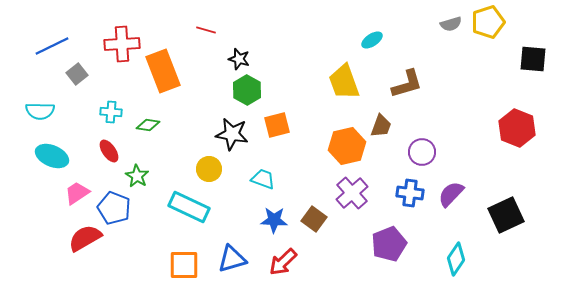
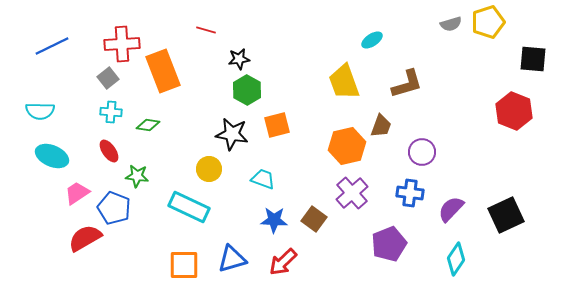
black star at (239, 59): rotated 25 degrees counterclockwise
gray square at (77, 74): moved 31 px right, 4 px down
red hexagon at (517, 128): moved 3 px left, 17 px up
green star at (137, 176): rotated 25 degrees counterclockwise
purple semicircle at (451, 194): moved 15 px down
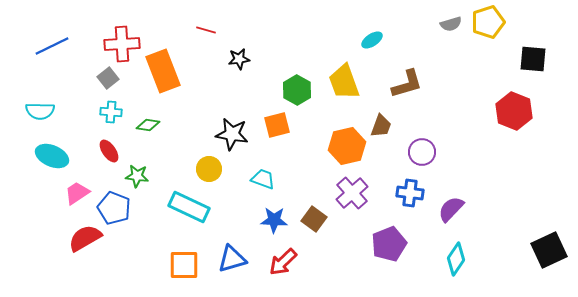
green hexagon at (247, 90): moved 50 px right
black square at (506, 215): moved 43 px right, 35 px down
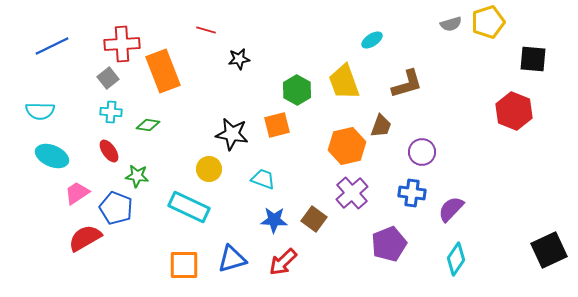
blue cross at (410, 193): moved 2 px right
blue pentagon at (114, 208): moved 2 px right
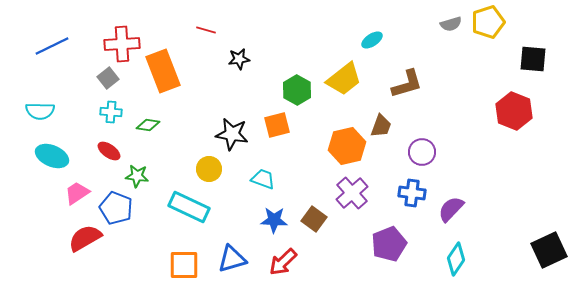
yellow trapezoid at (344, 82): moved 3 px up; rotated 108 degrees counterclockwise
red ellipse at (109, 151): rotated 20 degrees counterclockwise
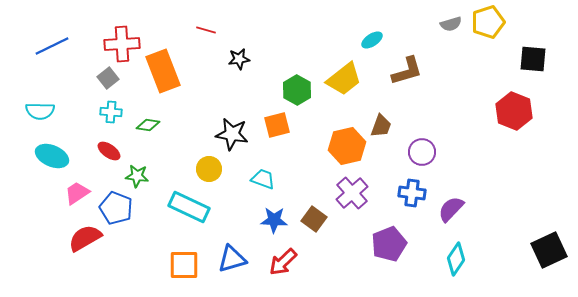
brown L-shape at (407, 84): moved 13 px up
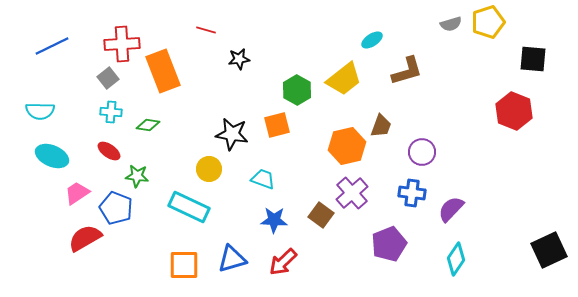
brown square at (314, 219): moved 7 px right, 4 px up
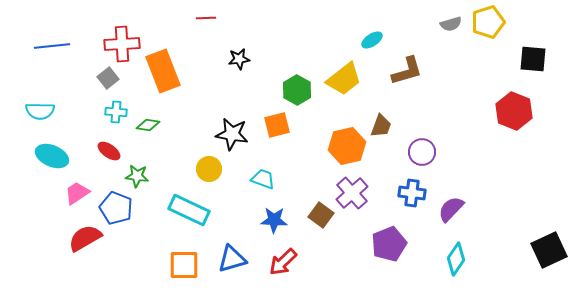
red line at (206, 30): moved 12 px up; rotated 18 degrees counterclockwise
blue line at (52, 46): rotated 20 degrees clockwise
cyan cross at (111, 112): moved 5 px right
cyan rectangle at (189, 207): moved 3 px down
